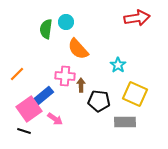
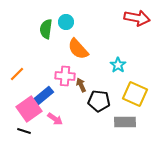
red arrow: rotated 20 degrees clockwise
brown arrow: rotated 24 degrees counterclockwise
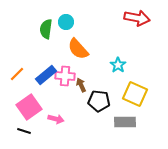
blue rectangle: moved 3 px right, 21 px up
pink square: moved 2 px up
pink arrow: moved 1 px right; rotated 21 degrees counterclockwise
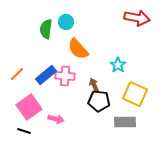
brown arrow: moved 13 px right
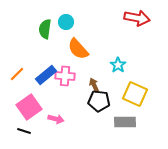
green semicircle: moved 1 px left
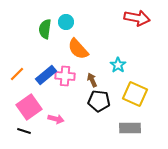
brown arrow: moved 2 px left, 5 px up
gray rectangle: moved 5 px right, 6 px down
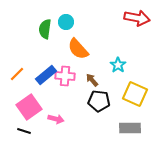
brown arrow: rotated 16 degrees counterclockwise
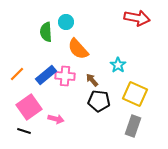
green semicircle: moved 1 px right, 3 px down; rotated 12 degrees counterclockwise
gray rectangle: moved 3 px right, 2 px up; rotated 70 degrees counterclockwise
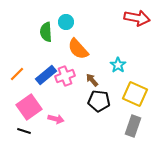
pink cross: rotated 24 degrees counterclockwise
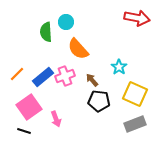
cyan star: moved 1 px right, 2 px down
blue rectangle: moved 3 px left, 2 px down
pink arrow: rotated 56 degrees clockwise
gray rectangle: moved 2 px right, 2 px up; rotated 50 degrees clockwise
